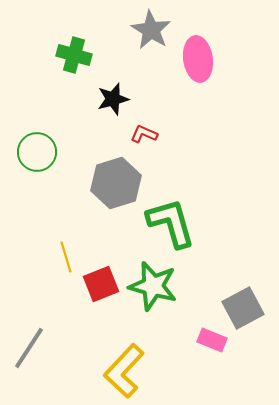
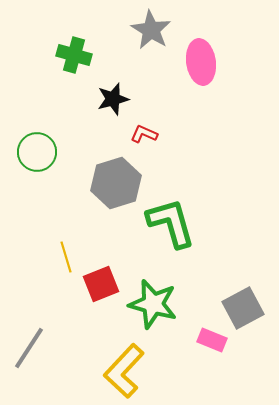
pink ellipse: moved 3 px right, 3 px down
green star: moved 18 px down
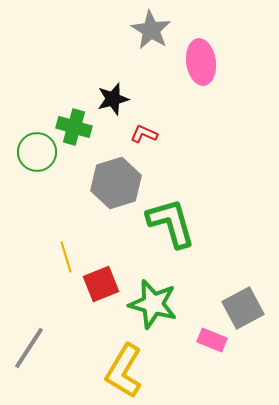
green cross: moved 72 px down
yellow L-shape: rotated 12 degrees counterclockwise
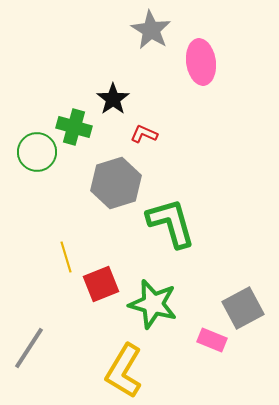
black star: rotated 20 degrees counterclockwise
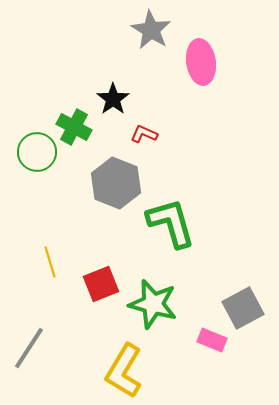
green cross: rotated 12 degrees clockwise
gray hexagon: rotated 21 degrees counterclockwise
yellow line: moved 16 px left, 5 px down
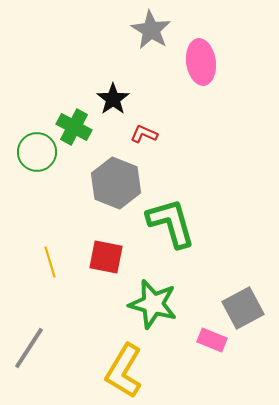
red square: moved 5 px right, 27 px up; rotated 33 degrees clockwise
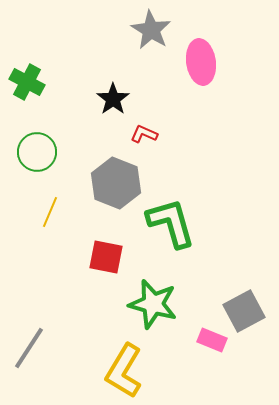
green cross: moved 47 px left, 45 px up
yellow line: moved 50 px up; rotated 40 degrees clockwise
gray square: moved 1 px right, 3 px down
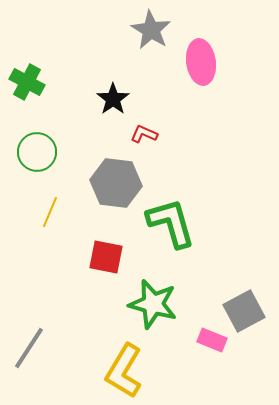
gray hexagon: rotated 15 degrees counterclockwise
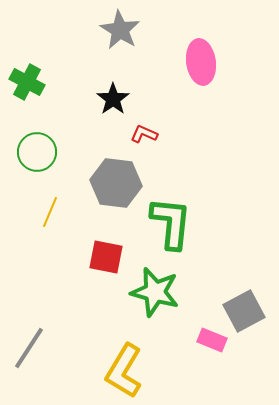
gray star: moved 31 px left
green L-shape: rotated 22 degrees clockwise
green star: moved 2 px right, 12 px up
